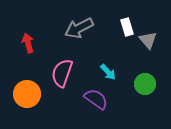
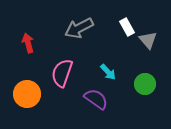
white rectangle: rotated 12 degrees counterclockwise
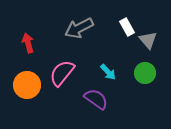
pink semicircle: rotated 20 degrees clockwise
green circle: moved 11 px up
orange circle: moved 9 px up
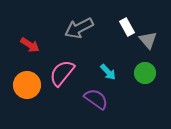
red arrow: moved 2 px right, 2 px down; rotated 138 degrees clockwise
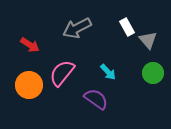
gray arrow: moved 2 px left
green circle: moved 8 px right
orange circle: moved 2 px right
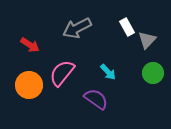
gray triangle: moved 1 px left; rotated 24 degrees clockwise
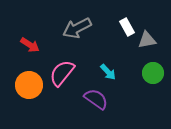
gray triangle: rotated 36 degrees clockwise
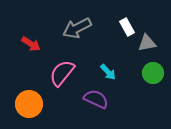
gray triangle: moved 3 px down
red arrow: moved 1 px right, 1 px up
orange circle: moved 19 px down
purple semicircle: rotated 10 degrees counterclockwise
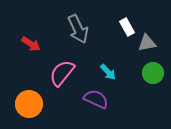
gray arrow: moved 1 px right, 1 px down; rotated 88 degrees counterclockwise
